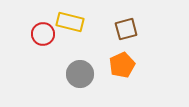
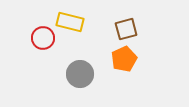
red circle: moved 4 px down
orange pentagon: moved 2 px right, 6 px up
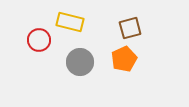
brown square: moved 4 px right, 1 px up
red circle: moved 4 px left, 2 px down
gray circle: moved 12 px up
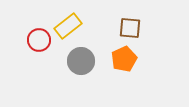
yellow rectangle: moved 2 px left, 4 px down; rotated 52 degrees counterclockwise
brown square: rotated 20 degrees clockwise
gray circle: moved 1 px right, 1 px up
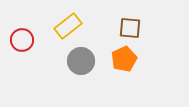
red circle: moved 17 px left
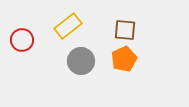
brown square: moved 5 px left, 2 px down
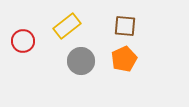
yellow rectangle: moved 1 px left
brown square: moved 4 px up
red circle: moved 1 px right, 1 px down
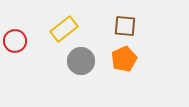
yellow rectangle: moved 3 px left, 3 px down
red circle: moved 8 px left
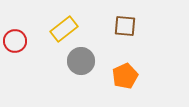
orange pentagon: moved 1 px right, 17 px down
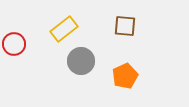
red circle: moved 1 px left, 3 px down
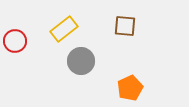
red circle: moved 1 px right, 3 px up
orange pentagon: moved 5 px right, 12 px down
